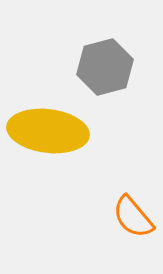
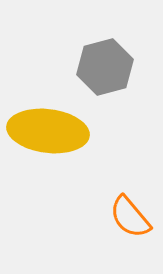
orange semicircle: moved 3 px left
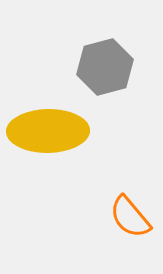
yellow ellipse: rotated 8 degrees counterclockwise
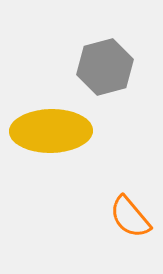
yellow ellipse: moved 3 px right
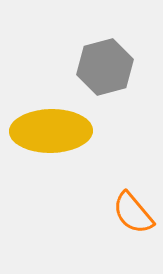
orange semicircle: moved 3 px right, 4 px up
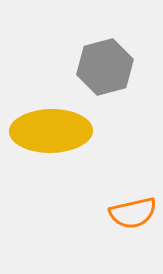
orange semicircle: rotated 63 degrees counterclockwise
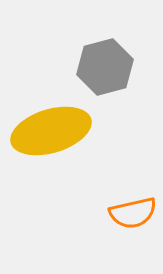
yellow ellipse: rotated 16 degrees counterclockwise
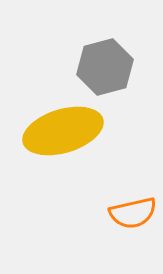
yellow ellipse: moved 12 px right
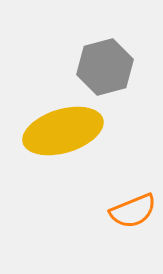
orange semicircle: moved 2 px up; rotated 9 degrees counterclockwise
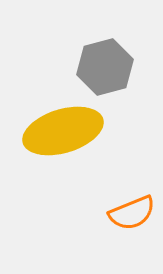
orange semicircle: moved 1 px left, 2 px down
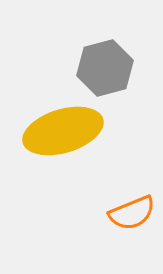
gray hexagon: moved 1 px down
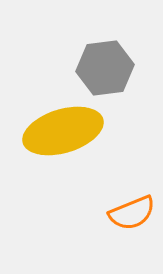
gray hexagon: rotated 8 degrees clockwise
